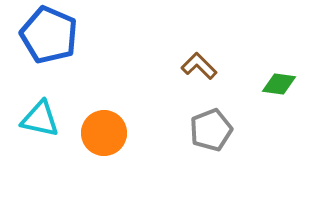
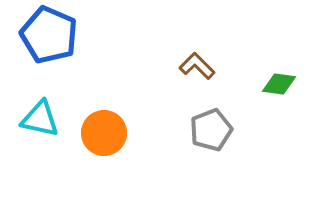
brown L-shape: moved 2 px left
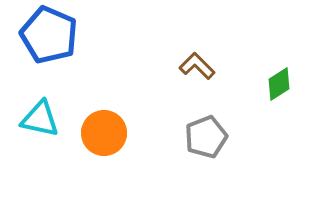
green diamond: rotated 40 degrees counterclockwise
gray pentagon: moved 5 px left, 7 px down
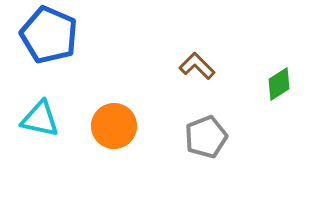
orange circle: moved 10 px right, 7 px up
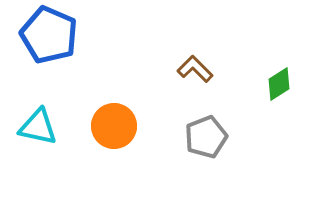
brown L-shape: moved 2 px left, 3 px down
cyan triangle: moved 2 px left, 8 px down
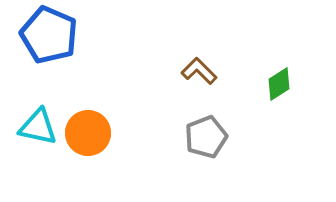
brown L-shape: moved 4 px right, 2 px down
orange circle: moved 26 px left, 7 px down
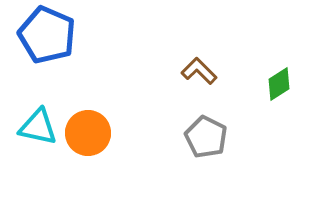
blue pentagon: moved 2 px left
gray pentagon: rotated 24 degrees counterclockwise
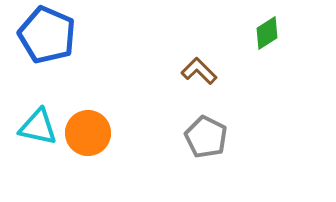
green diamond: moved 12 px left, 51 px up
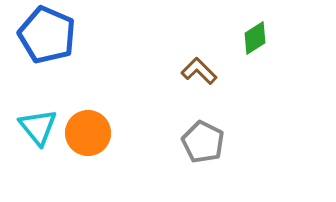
green diamond: moved 12 px left, 5 px down
cyan triangle: rotated 39 degrees clockwise
gray pentagon: moved 3 px left, 5 px down
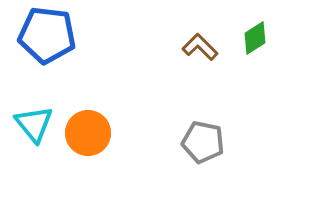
blue pentagon: rotated 16 degrees counterclockwise
brown L-shape: moved 1 px right, 24 px up
cyan triangle: moved 4 px left, 3 px up
gray pentagon: rotated 15 degrees counterclockwise
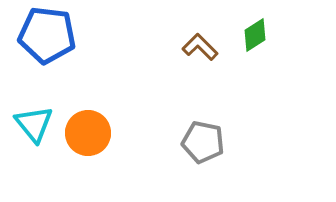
green diamond: moved 3 px up
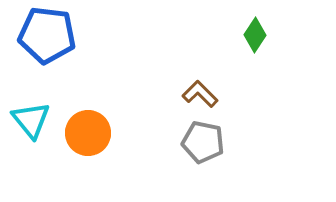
green diamond: rotated 24 degrees counterclockwise
brown L-shape: moved 47 px down
cyan triangle: moved 3 px left, 4 px up
